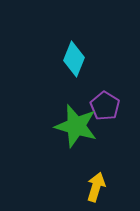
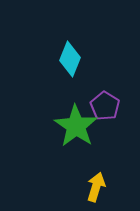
cyan diamond: moved 4 px left
green star: rotated 18 degrees clockwise
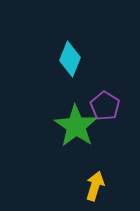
yellow arrow: moved 1 px left, 1 px up
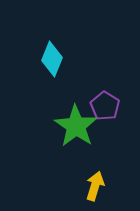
cyan diamond: moved 18 px left
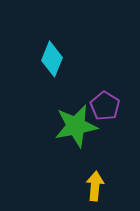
green star: rotated 27 degrees clockwise
yellow arrow: rotated 12 degrees counterclockwise
